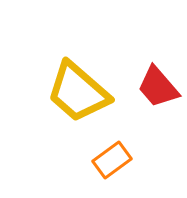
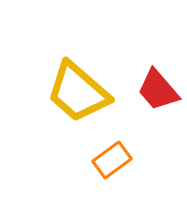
red trapezoid: moved 3 px down
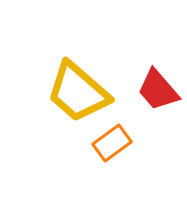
orange rectangle: moved 17 px up
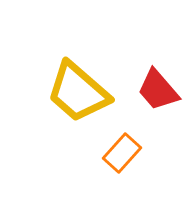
orange rectangle: moved 10 px right, 10 px down; rotated 12 degrees counterclockwise
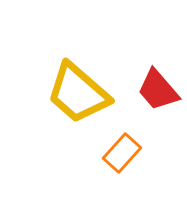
yellow trapezoid: moved 1 px down
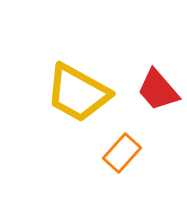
yellow trapezoid: rotated 12 degrees counterclockwise
